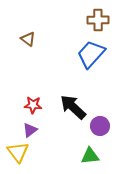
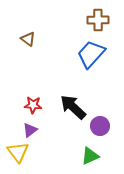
green triangle: rotated 18 degrees counterclockwise
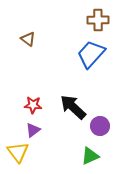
purple triangle: moved 3 px right
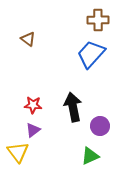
black arrow: rotated 36 degrees clockwise
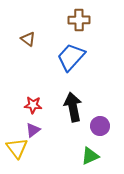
brown cross: moved 19 px left
blue trapezoid: moved 20 px left, 3 px down
yellow triangle: moved 1 px left, 4 px up
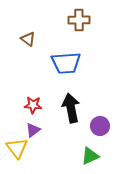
blue trapezoid: moved 5 px left, 6 px down; rotated 136 degrees counterclockwise
black arrow: moved 2 px left, 1 px down
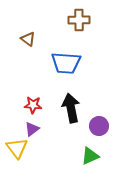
blue trapezoid: rotated 8 degrees clockwise
purple circle: moved 1 px left
purple triangle: moved 1 px left, 1 px up
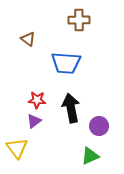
red star: moved 4 px right, 5 px up
purple triangle: moved 2 px right, 8 px up
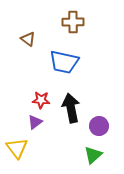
brown cross: moved 6 px left, 2 px down
blue trapezoid: moved 2 px left, 1 px up; rotated 8 degrees clockwise
red star: moved 4 px right
purple triangle: moved 1 px right, 1 px down
green triangle: moved 3 px right, 1 px up; rotated 18 degrees counterclockwise
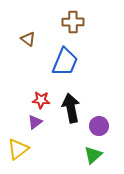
blue trapezoid: moved 1 px right; rotated 80 degrees counterclockwise
yellow triangle: moved 1 px right, 1 px down; rotated 30 degrees clockwise
